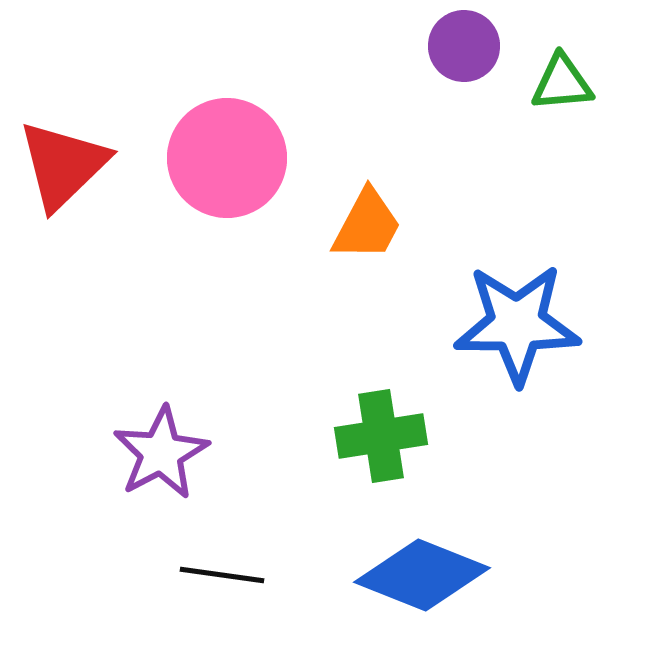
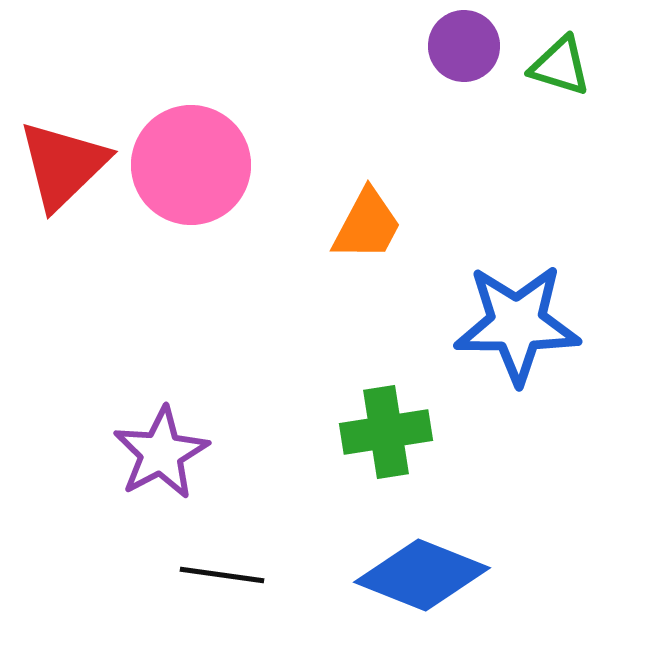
green triangle: moved 2 px left, 17 px up; rotated 22 degrees clockwise
pink circle: moved 36 px left, 7 px down
green cross: moved 5 px right, 4 px up
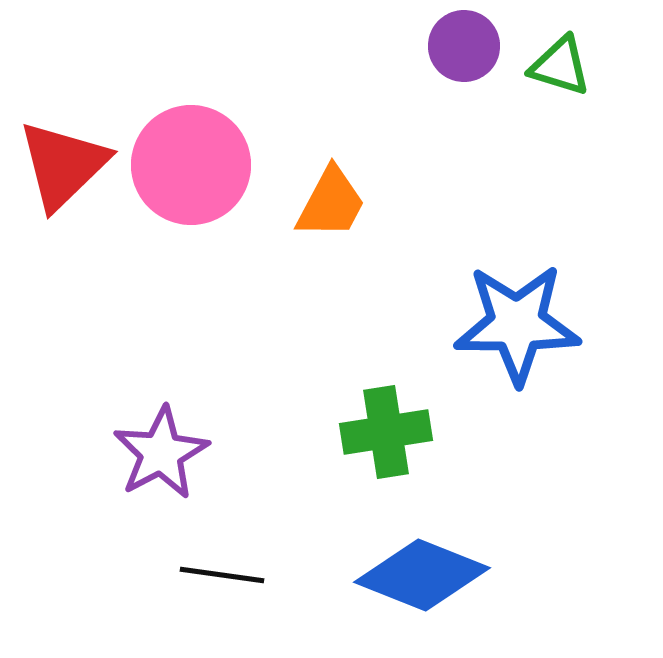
orange trapezoid: moved 36 px left, 22 px up
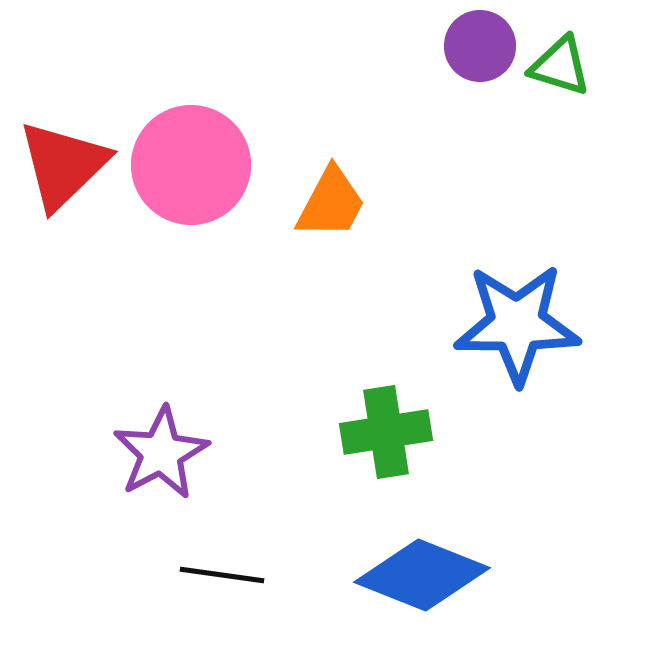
purple circle: moved 16 px right
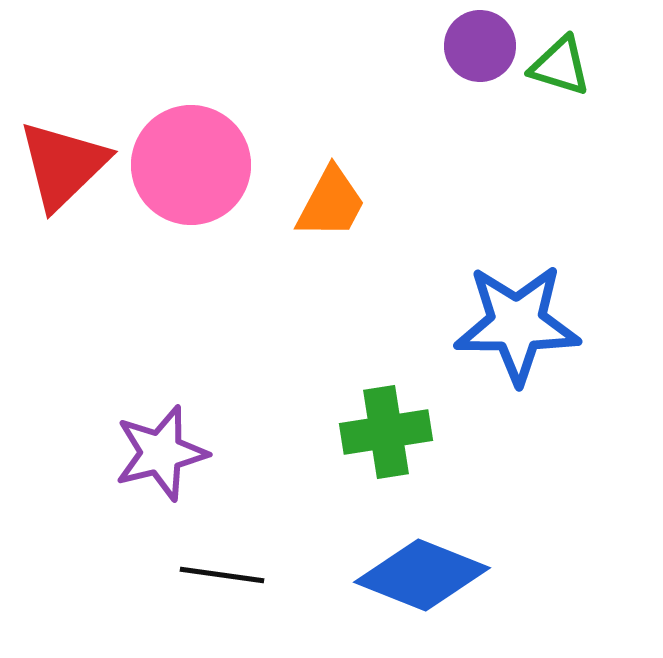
purple star: rotated 14 degrees clockwise
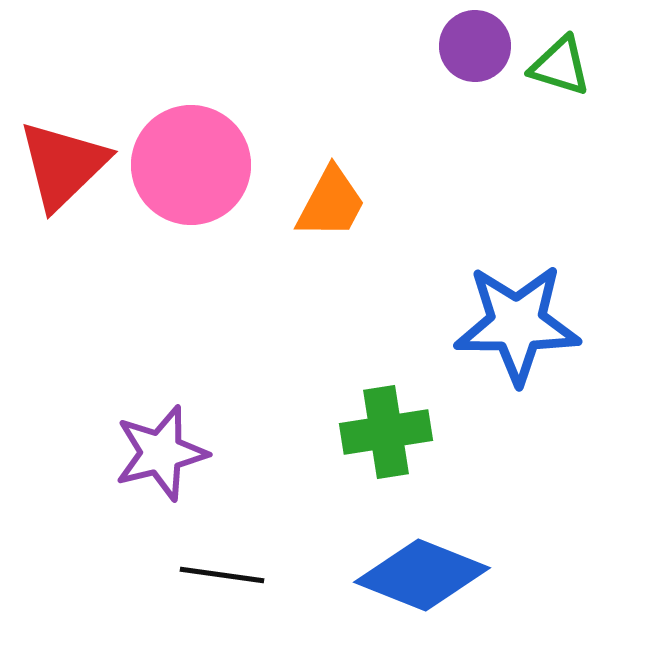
purple circle: moved 5 px left
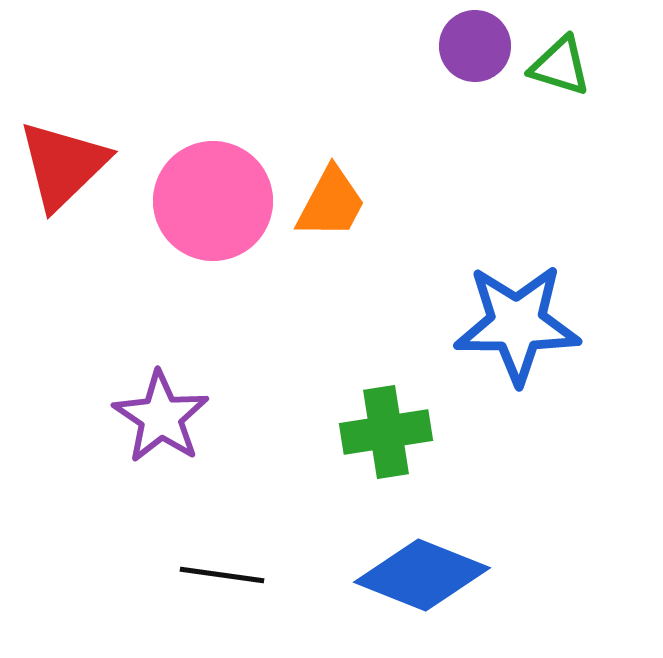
pink circle: moved 22 px right, 36 px down
purple star: moved 36 px up; rotated 24 degrees counterclockwise
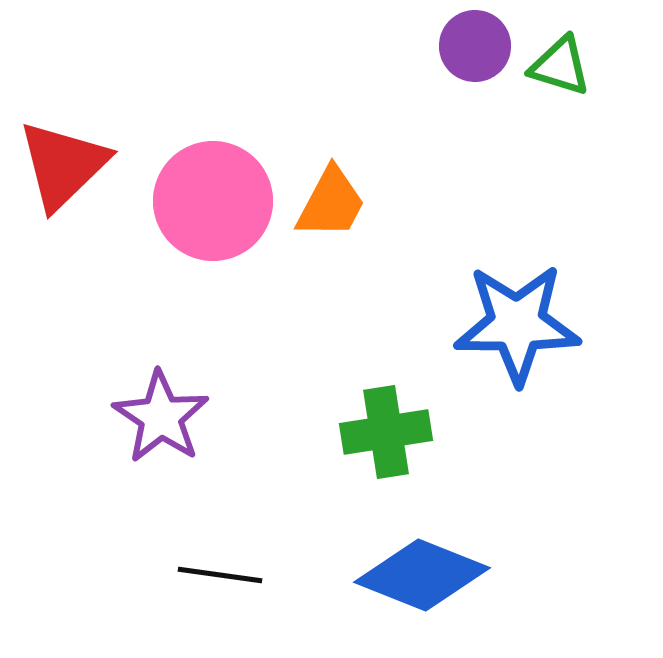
black line: moved 2 px left
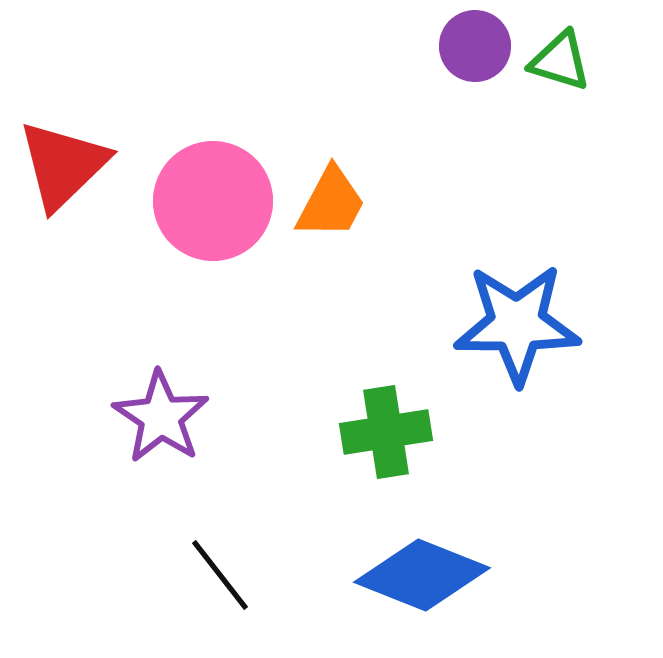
green triangle: moved 5 px up
black line: rotated 44 degrees clockwise
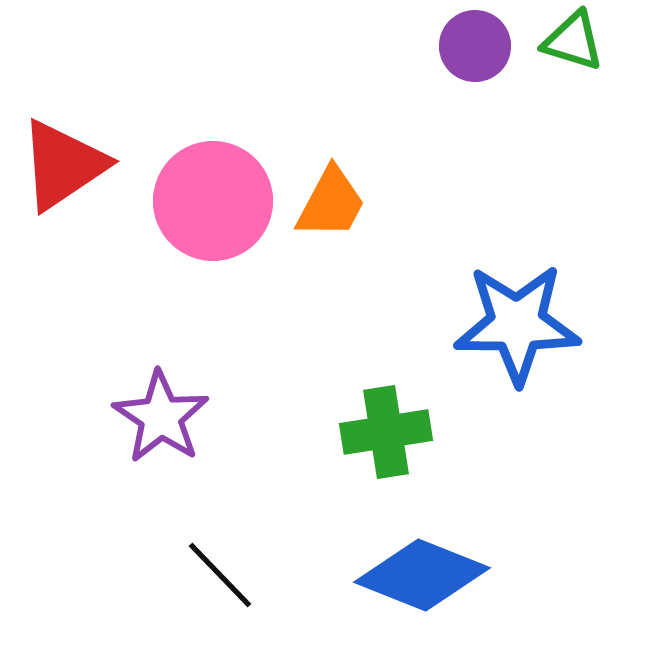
green triangle: moved 13 px right, 20 px up
red triangle: rotated 10 degrees clockwise
black line: rotated 6 degrees counterclockwise
